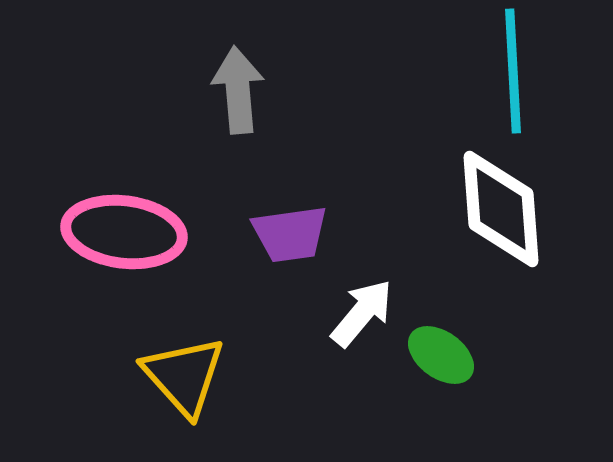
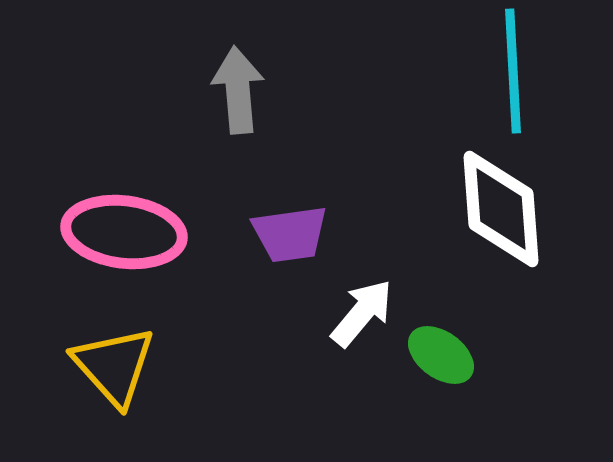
yellow triangle: moved 70 px left, 10 px up
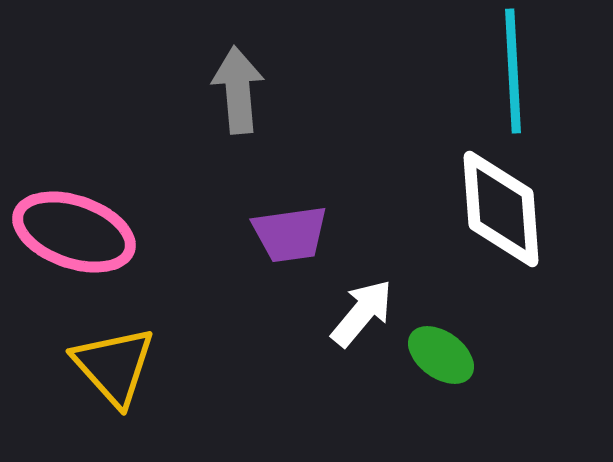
pink ellipse: moved 50 px left; rotated 12 degrees clockwise
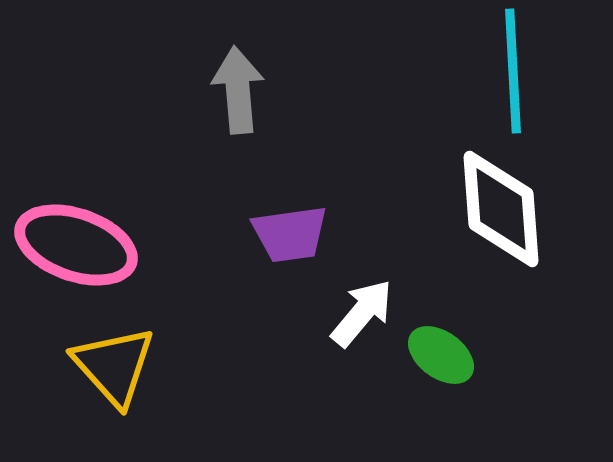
pink ellipse: moved 2 px right, 13 px down
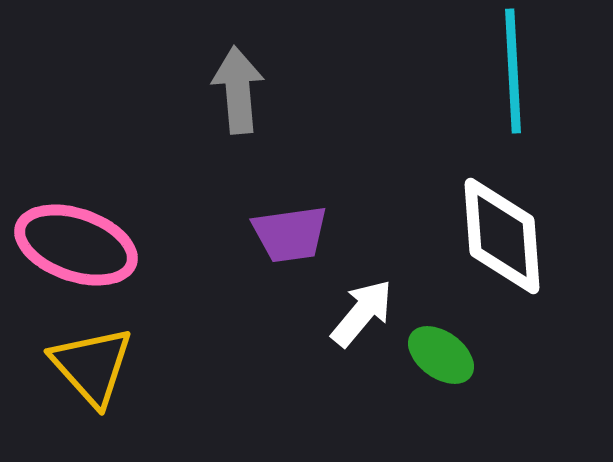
white diamond: moved 1 px right, 27 px down
yellow triangle: moved 22 px left
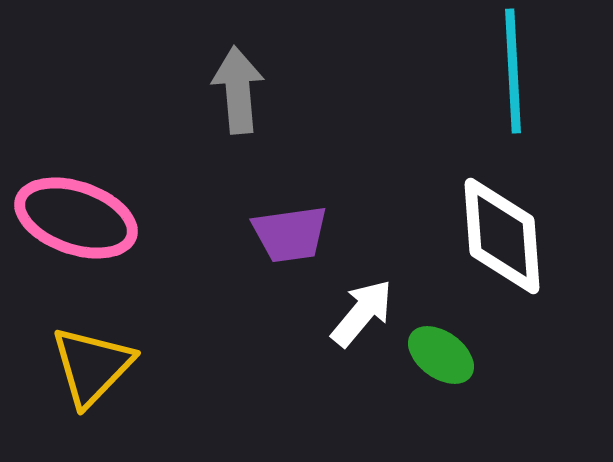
pink ellipse: moved 27 px up
yellow triangle: rotated 26 degrees clockwise
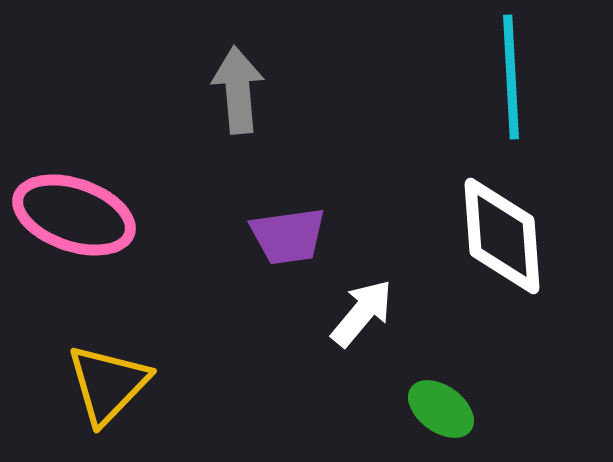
cyan line: moved 2 px left, 6 px down
pink ellipse: moved 2 px left, 3 px up
purple trapezoid: moved 2 px left, 2 px down
green ellipse: moved 54 px down
yellow triangle: moved 16 px right, 18 px down
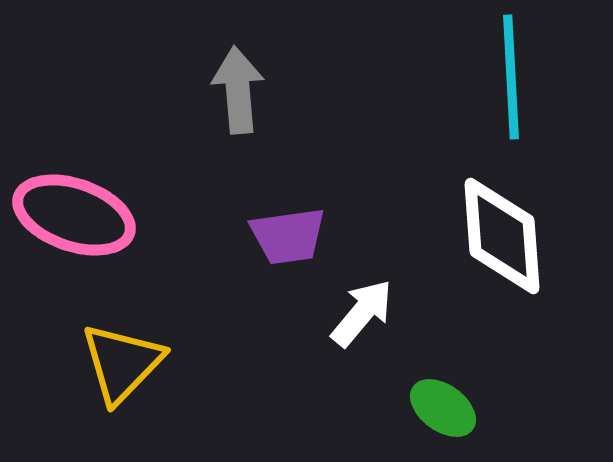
yellow triangle: moved 14 px right, 21 px up
green ellipse: moved 2 px right, 1 px up
